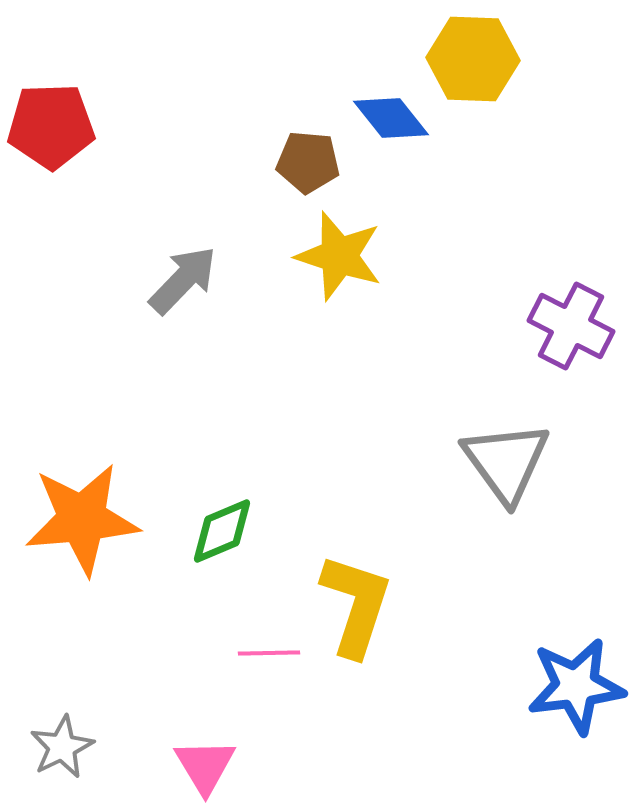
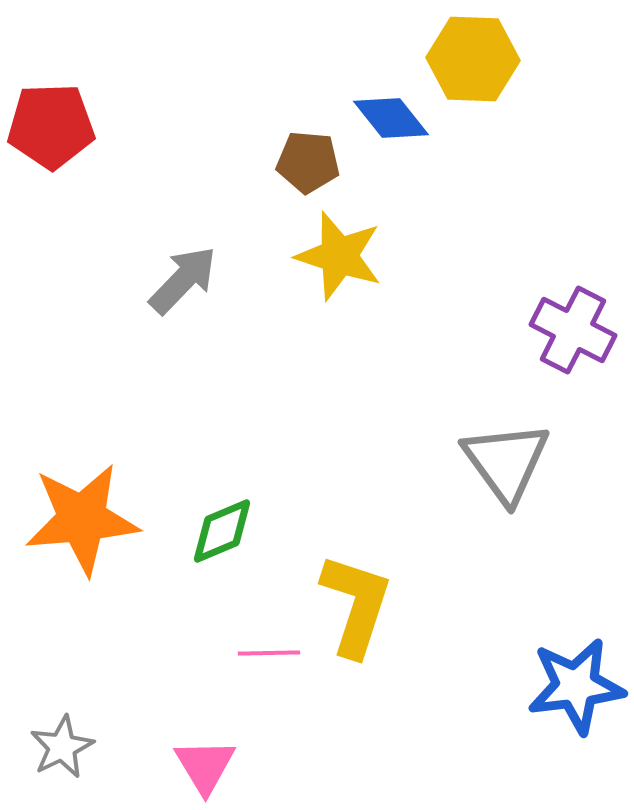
purple cross: moved 2 px right, 4 px down
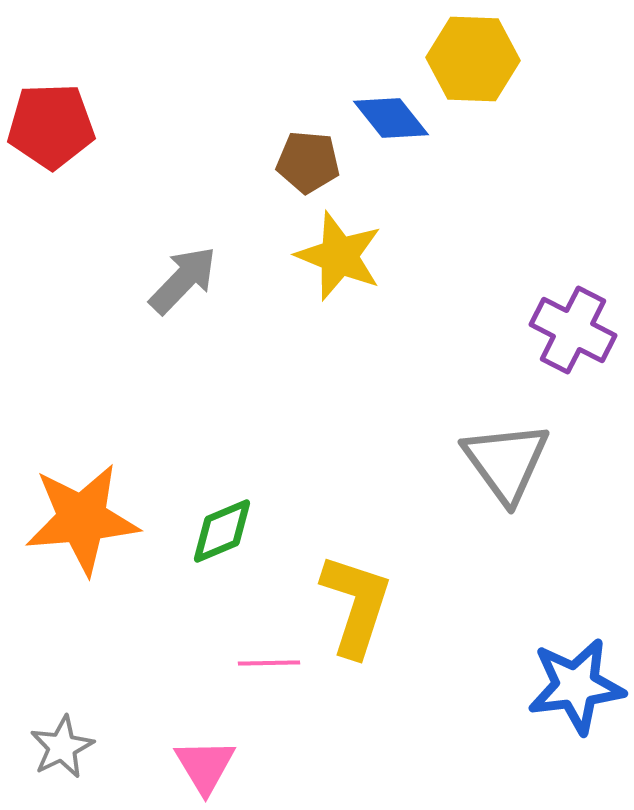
yellow star: rotated 4 degrees clockwise
pink line: moved 10 px down
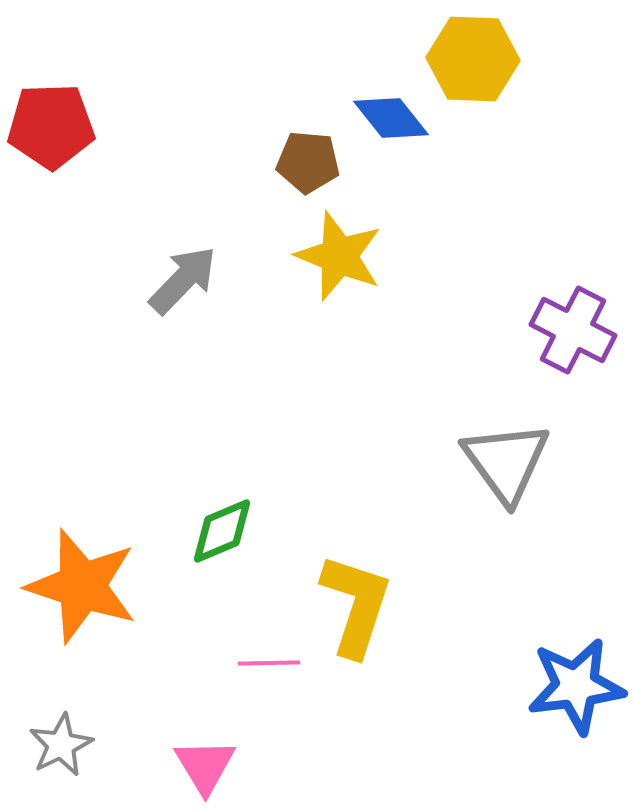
orange star: moved 67 px down; rotated 23 degrees clockwise
gray star: moved 1 px left, 2 px up
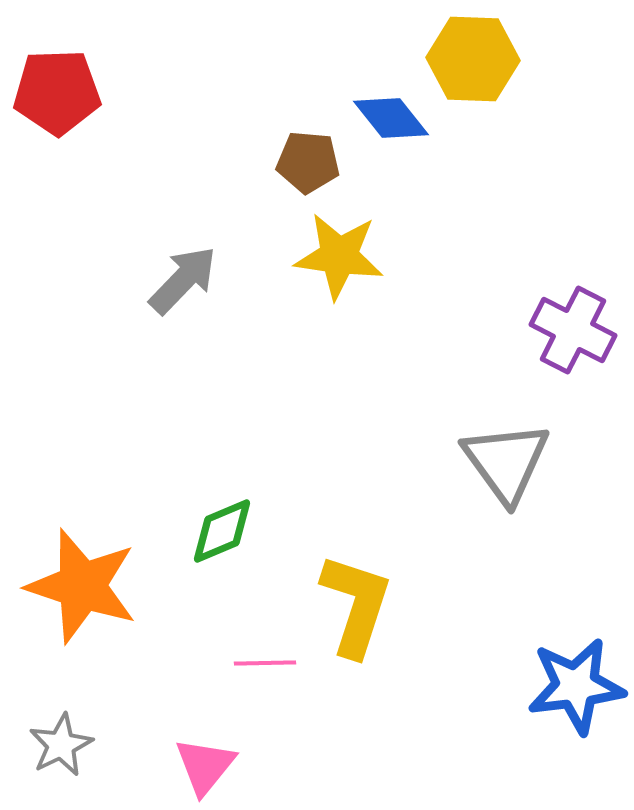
red pentagon: moved 6 px right, 34 px up
yellow star: rotated 14 degrees counterclockwise
pink line: moved 4 px left
pink triangle: rotated 10 degrees clockwise
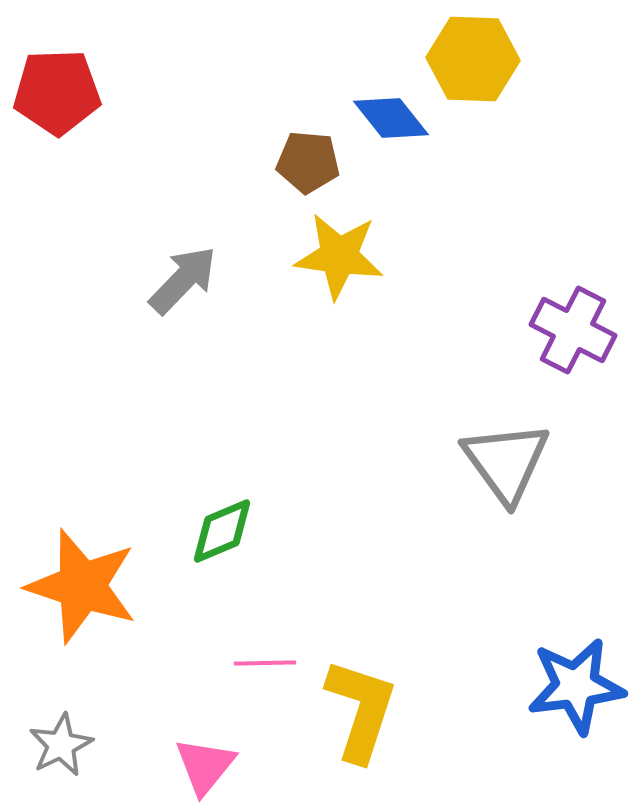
yellow L-shape: moved 5 px right, 105 px down
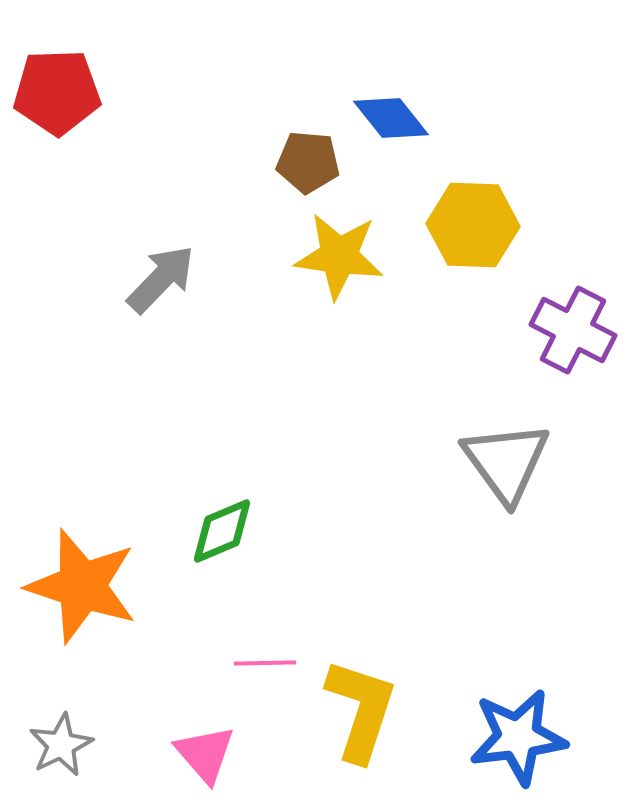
yellow hexagon: moved 166 px down
gray arrow: moved 22 px left, 1 px up
blue star: moved 58 px left, 51 px down
pink triangle: moved 12 px up; rotated 20 degrees counterclockwise
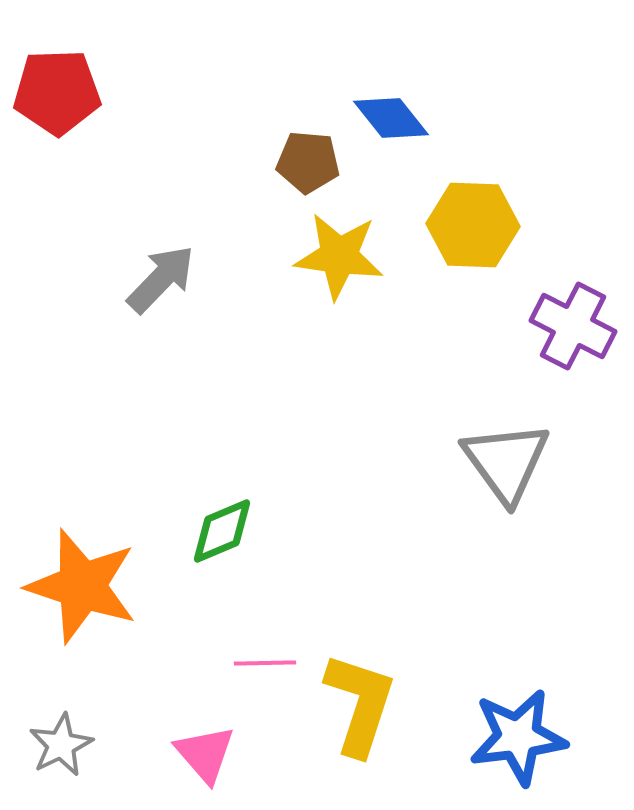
purple cross: moved 4 px up
yellow L-shape: moved 1 px left, 6 px up
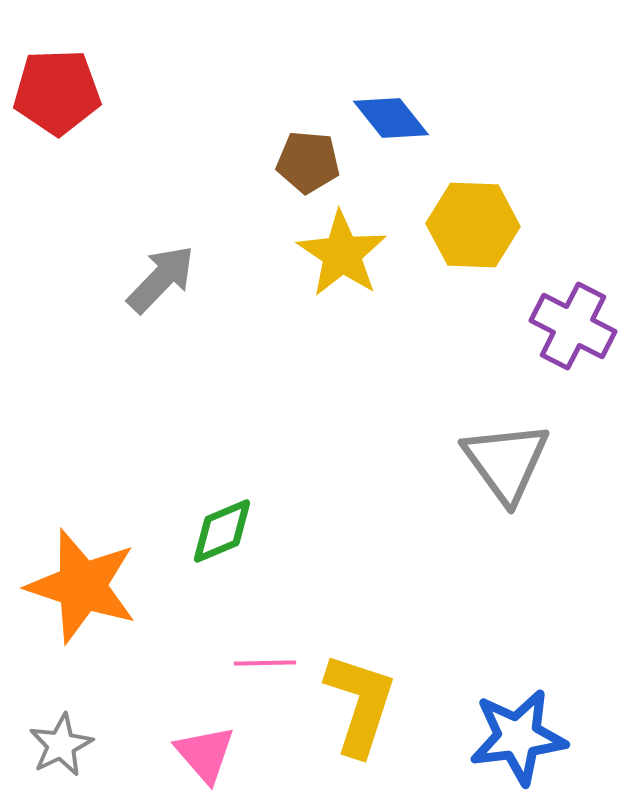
yellow star: moved 3 px right, 2 px up; rotated 26 degrees clockwise
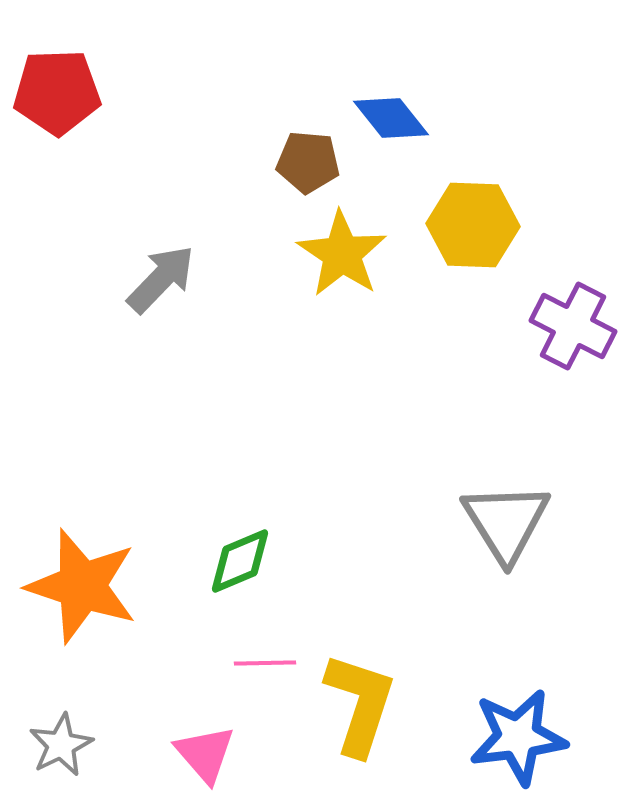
gray triangle: moved 60 px down; rotated 4 degrees clockwise
green diamond: moved 18 px right, 30 px down
